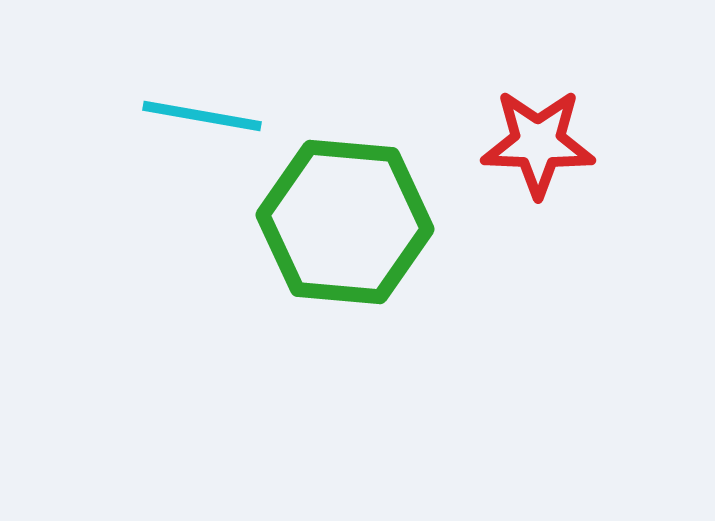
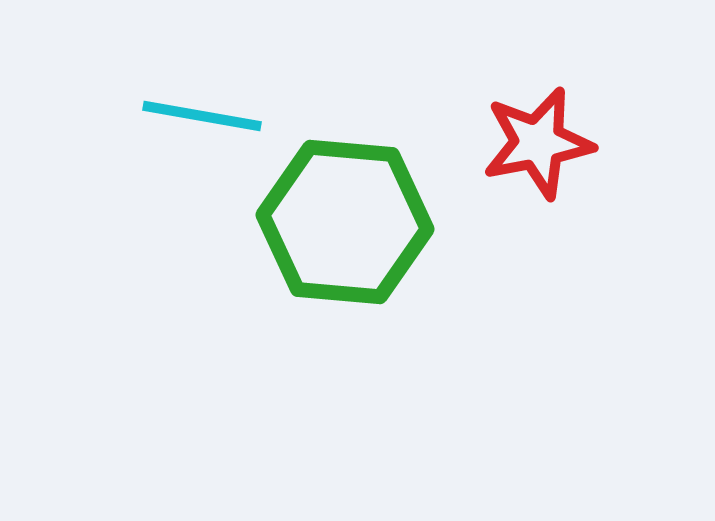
red star: rotated 13 degrees counterclockwise
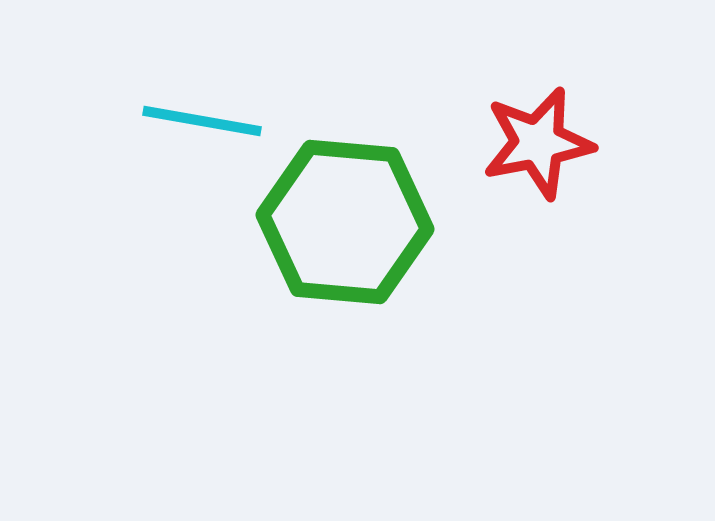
cyan line: moved 5 px down
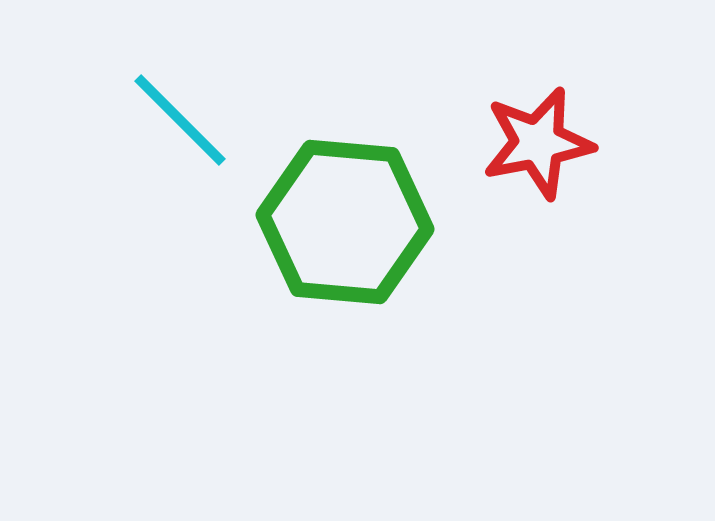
cyan line: moved 22 px left, 1 px up; rotated 35 degrees clockwise
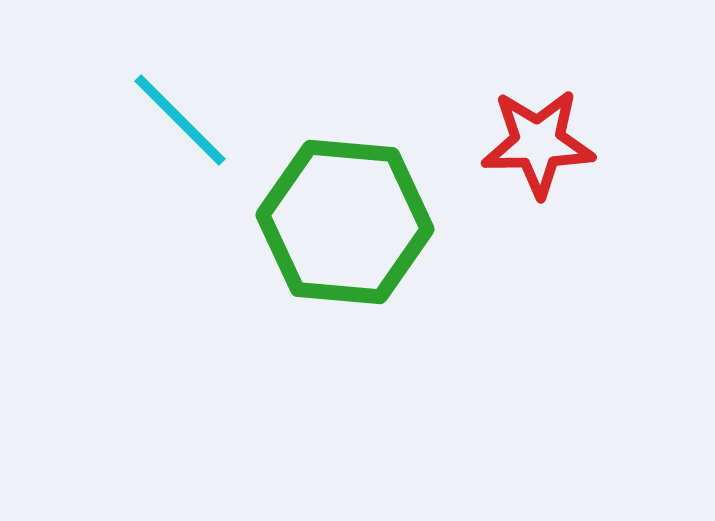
red star: rotated 10 degrees clockwise
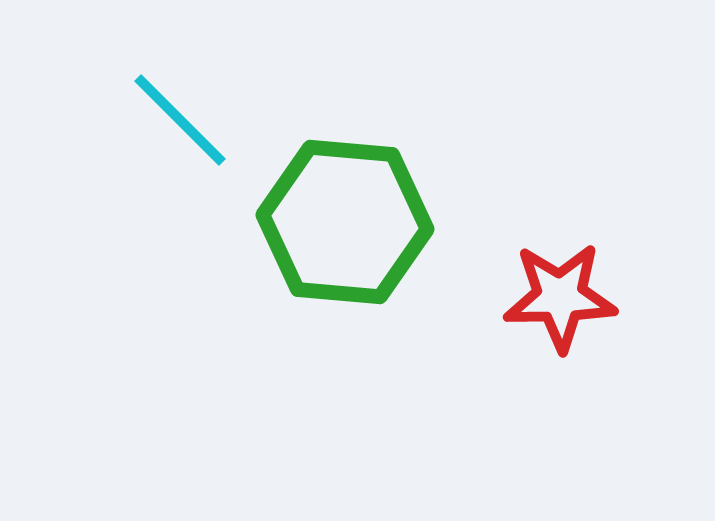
red star: moved 22 px right, 154 px down
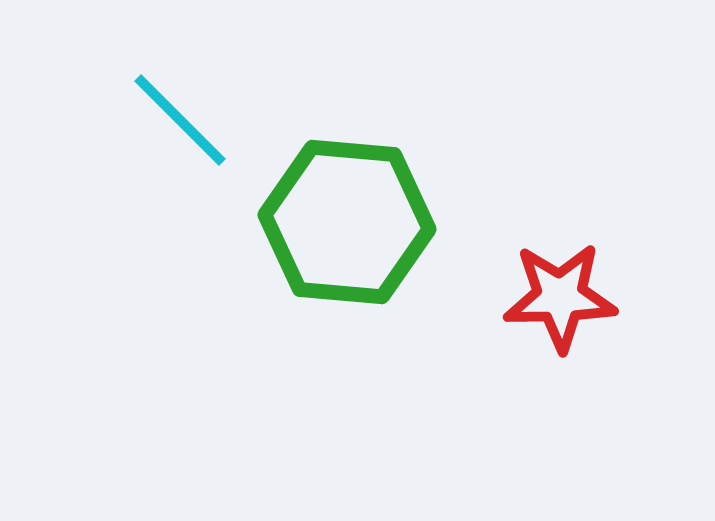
green hexagon: moved 2 px right
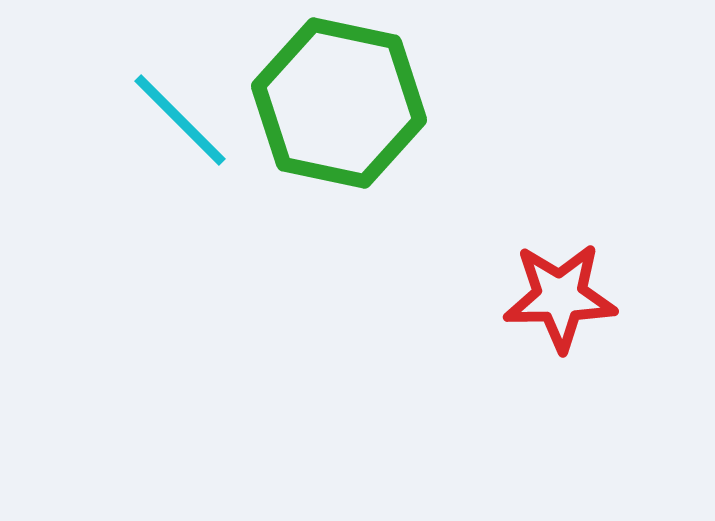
green hexagon: moved 8 px left, 119 px up; rotated 7 degrees clockwise
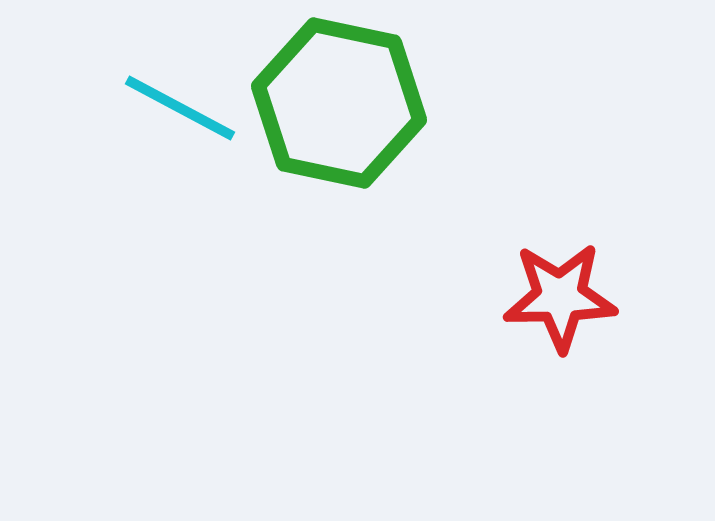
cyan line: moved 12 px up; rotated 17 degrees counterclockwise
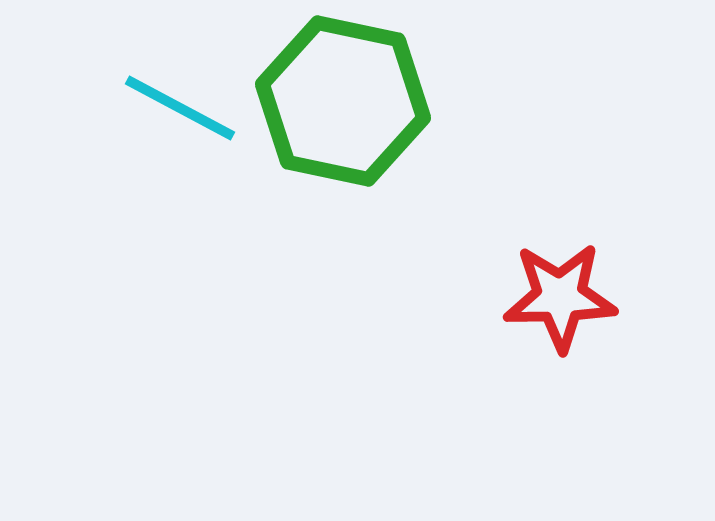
green hexagon: moved 4 px right, 2 px up
